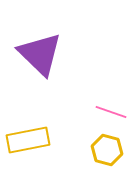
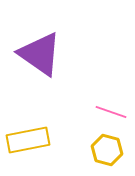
purple triangle: rotated 9 degrees counterclockwise
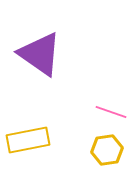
yellow hexagon: rotated 24 degrees counterclockwise
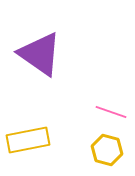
yellow hexagon: rotated 24 degrees clockwise
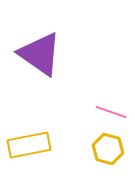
yellow rectangle: moved 1 px right, 5 px down
yellow hexagon: moved 1 px right, 1 px up
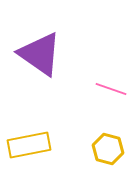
pink line: moved 23 px up
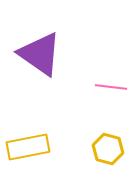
pink line: moved 2 px up; rotated 12 degrees counterclockwise
yellow rectangle: moved 1 px left, 2 px down
